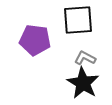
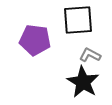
gray L-shape: moved 5 px right, 3 px up
black star: moved 1 px up
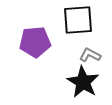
purple pentagon: moved 2 px down; rotated 12 degrees counterclockwise
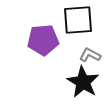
purple pentagon: moved 8 px right, 2 px up
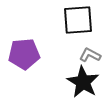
purple pentagon: moved 19 px left, 14 px down
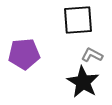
gray L-shape: moved 2 px right
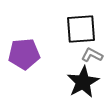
black square: moved 3 px right, 9 px down
black star: rotated 12 degrees clockwise
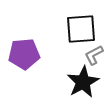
gray L-shape: moved 2 px right; rotated 55 degrees counterclockwise
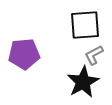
black square: moved 4 px right, 4 px up
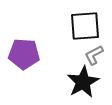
black square: moved 1 px down
purple pentagon: rotated 8 degrees clockwise
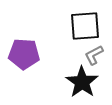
black star: moved 1 px left; rotated 8 degrees counterclockwise
